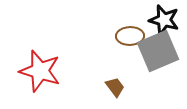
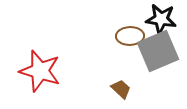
black star: moved 3 px left, 1 px up; rotated 8 degrees counterclockwise
brown trapezoid: moved 6 px right, 2 px down; rotated 10 degrees counterclockwise
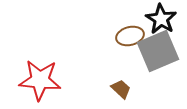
black star: rotated 24 degrees clockwise
brown ellipse: rotated 12 degrees counterclockwise
red star: moved 9 px down; rotated 12 degrees counterclockwise
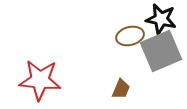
black star: rotated 20 degrees counterclockwise
gray square: moved 3 px right
brown trapezoid: rotated 70 degrees clockwise
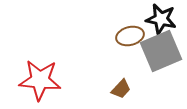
brown trapezoid: rotated 20 degrees clockwise
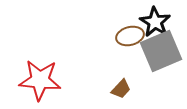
black star: moved 6 px left, 3 px down; rotated 20 degrees clockwise
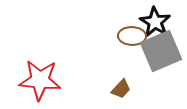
brown ellipse: moved 2 px right; rotated 16 degrees clockwise
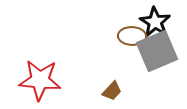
gray square: moved 4 px left
brown trapezoid: moved 9 px left, 2 px down
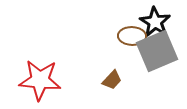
brown trapezoid: moved 11 px up
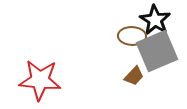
black star: moved 2 px up
brown trapezoid: moved 22 px right, 4 px up
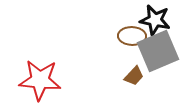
black star: rotated 20 degrees counterclockwise
gray square: moved 1 px right
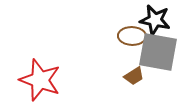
gray square: moved 1 px down; rotated 33 degrees clockwise
brown trapezoid: rotated 15 degrees clockwise
red star: rotated 15 degrees clockwise
